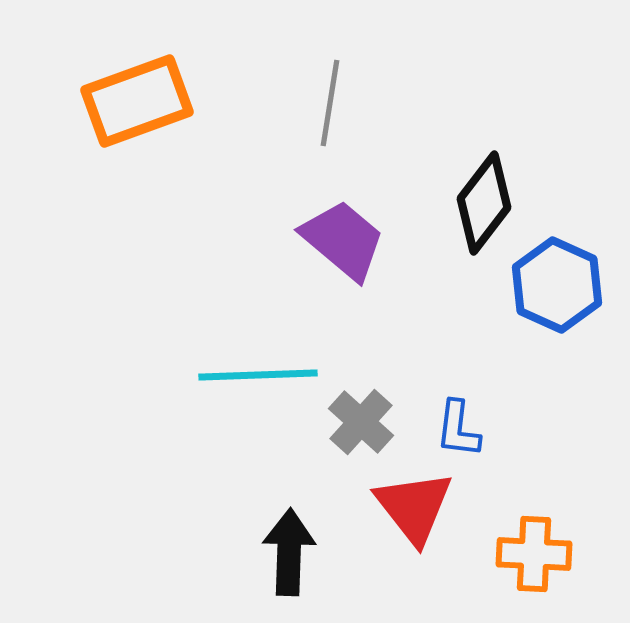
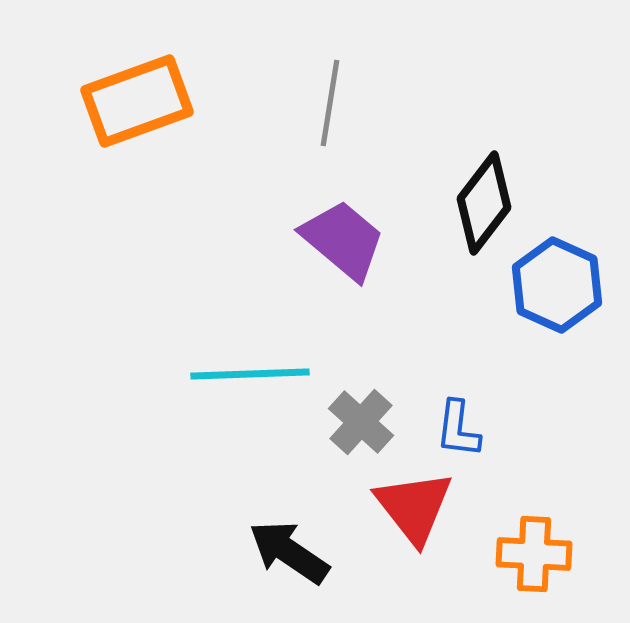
cyan line: moved 8 px left, 1 px up
black arrow: rotated 58 degrees counterclockwise
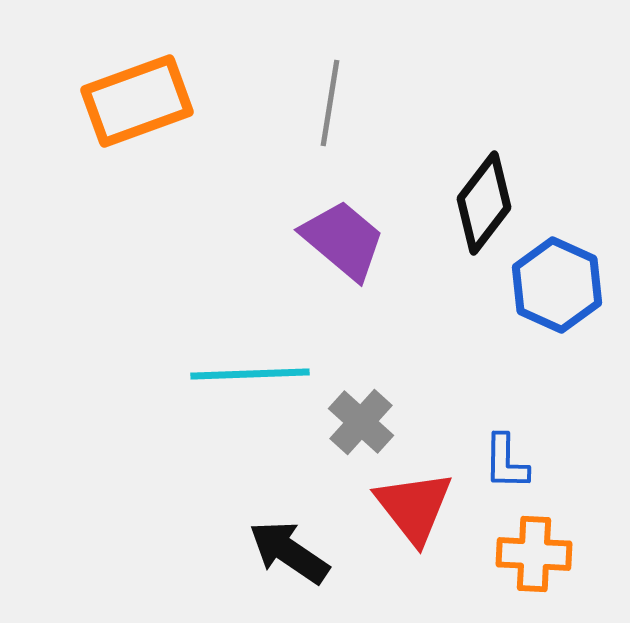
blue L-shape: moved 48 px right, 33 px down; rotated 6 degrees counterclockwise
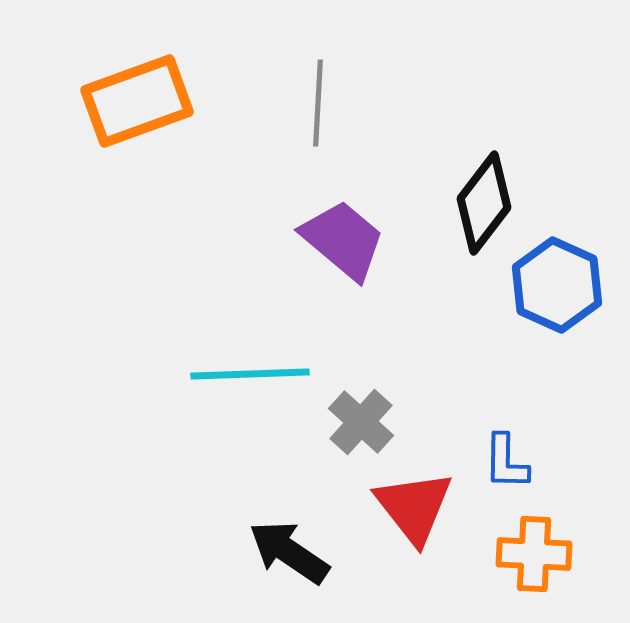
gray line: moved 12 px left; rotated 6 degrees counterclockwise
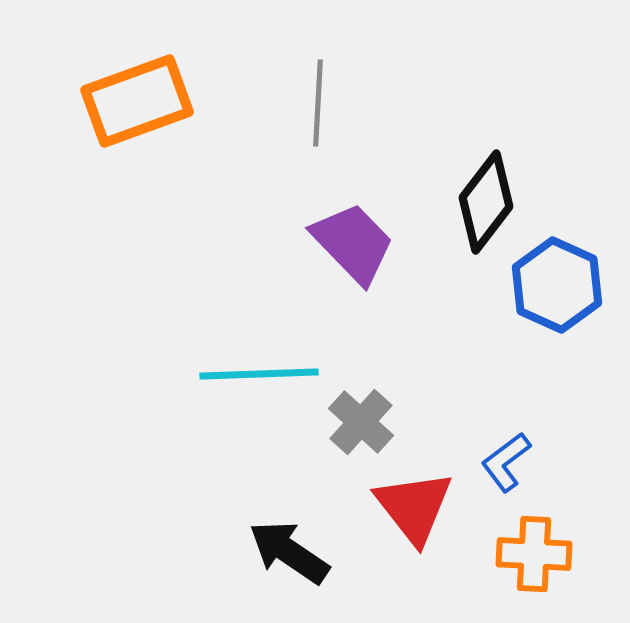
black diamond: moved 2 px right, 1 px up
purple trapezoid: moved 10 px right, 3 px down; rotated 6 degrees clockwise
cyan line: moved 9 px right
blue L-shape: rotated 52 degrees clockwise
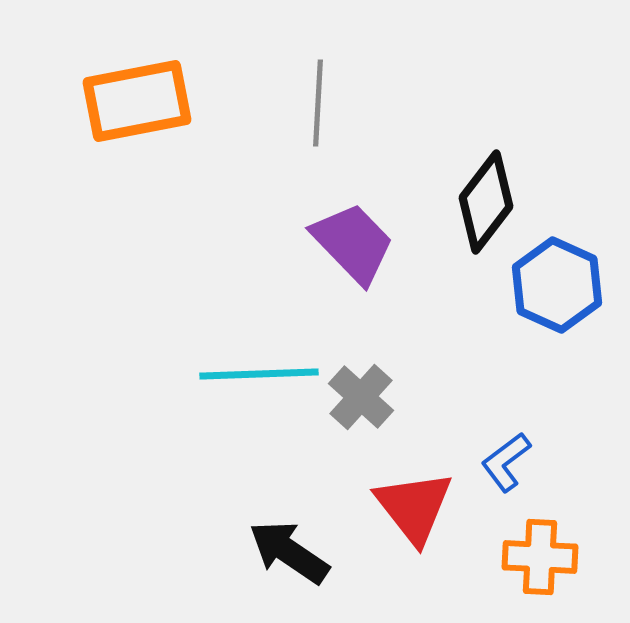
orange rectangle: rotated 9 degrees clockwise
gray cross: moved 25 px up
orange cross: moved 6 px right, 3 px down
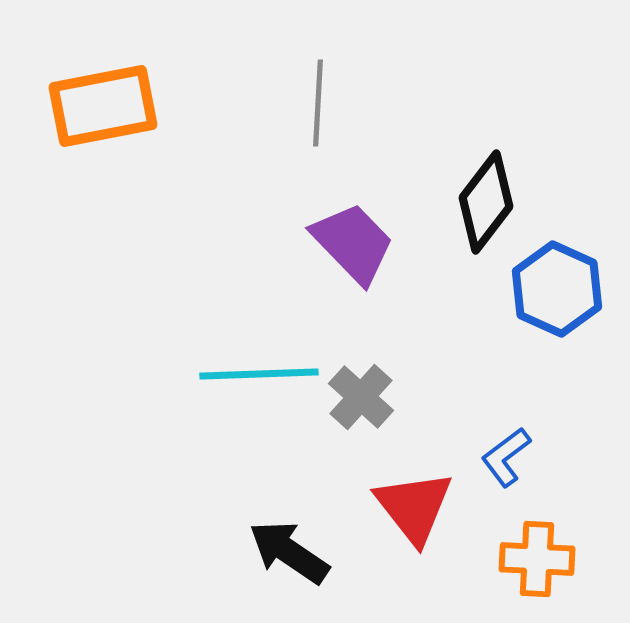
orange rectangle: moved 34 px left, 5 px down
blue hexagon: moved 4 px down
blue L-shape: moved 5 px up
orange cross: moved 3 px left, 2 px down
